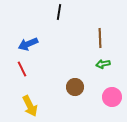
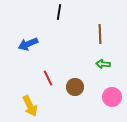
brown line: moved 4 px up
green arrow: rotated 16 degrees clockwise
red line: moved 26 px right, 9 px down
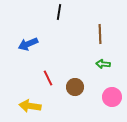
yellow arrow: rotated 125 degrees clockwise
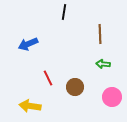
black line: moved 5 px right
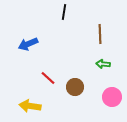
red line: rotated 21 degrees counterclockwise
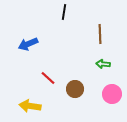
brown circle: moved 2 px down
pink circle: moved 3 px up
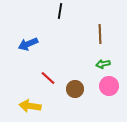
black line: moved 4 px left, 1 px up
green arrow: rotated 16 degrees counterclockwise
pink circle: moved 3 px left, 8 px up
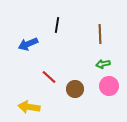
black line: moved 3 px left, 14 px down
red line: moved 1 px right, 1 px up
yellow arrow: moved 1 px left, 1 px down
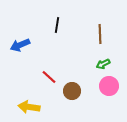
blue arrow: moved 8 px left, 1 px down
green arrow: rotated 16 degrees counterclockwise
brown circle: moved 3 px left, 2 px down
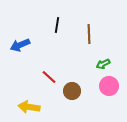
brown line: moved 11 px left
